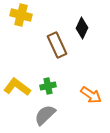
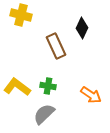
brown rectangle: moved 1 px left, 1 px down
green cross: rotated 21 degrees clockwise
gray semicircle: moved 1 px left, 1 px up
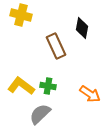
black diamond: rotated 15 degrees counterclockwise
yellow L-shape: moved 4 px right, 1 px up
orange arrow: moved 1 px left, 1 px up
gray semicircle: moved 4 px left
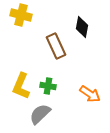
black diamond: moved 1 px up
yellow L-shape: rotated 104 degrees counterclockwise
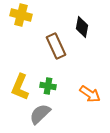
yellow L-shape: moved 1 px left, 1 px down
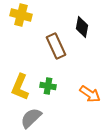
gray semicircle: moved 9 px left, 4 px down
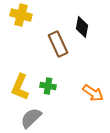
brown rectangle: moved 2 px right, 2 px up
orange arrow: moved 3 px right, 1 px up
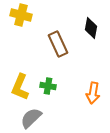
black diamond: moved 9 px right, 1 px down
orange arrow: rotated 65 degrees clockwise
